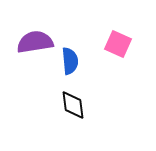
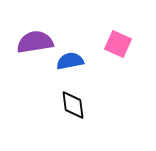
blue semicircle: rotated 96 degrees counterclockwise
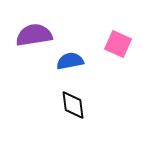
purple semicircle: moved 1 px left, 7 px up
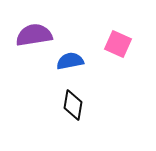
black diamond: rotated 16 degrees clockwise
